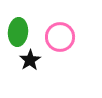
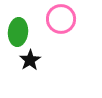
pink circle: moved 1 px right, 18 px up
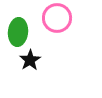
pink circle: moved 4 px left, 1 px up
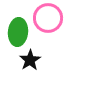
pink circle: moved 9 px left
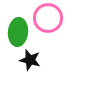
black star: rotated 25 degrees counterclockwise
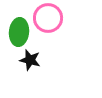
green ellipse: moved 1 px right
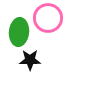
black star: rotated 15 degrees counterclockwise
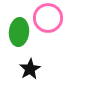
black star: moved 9 px down; rotated 30 degrees counterclockwise
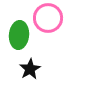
green ellipse: moved 3 px down
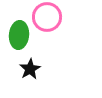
pink circle: moved 1 px left, 1 px up
